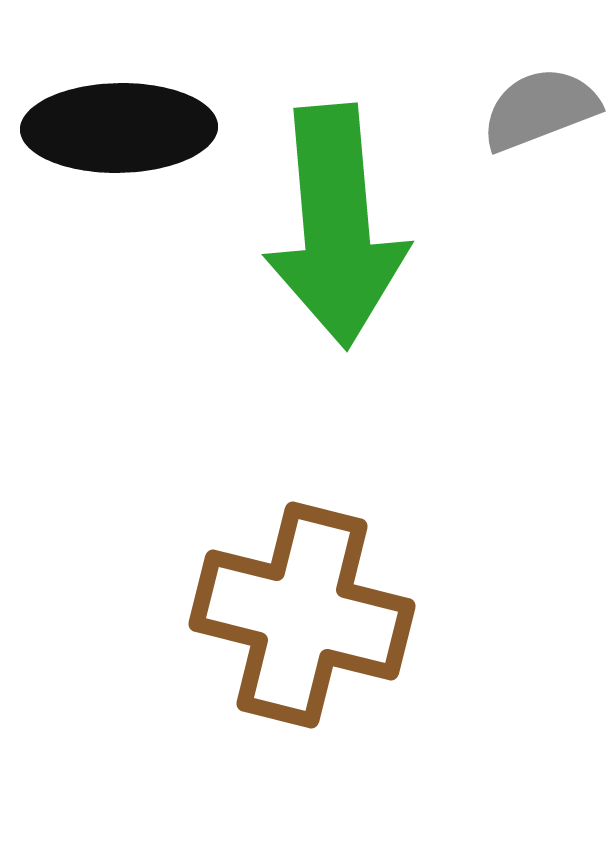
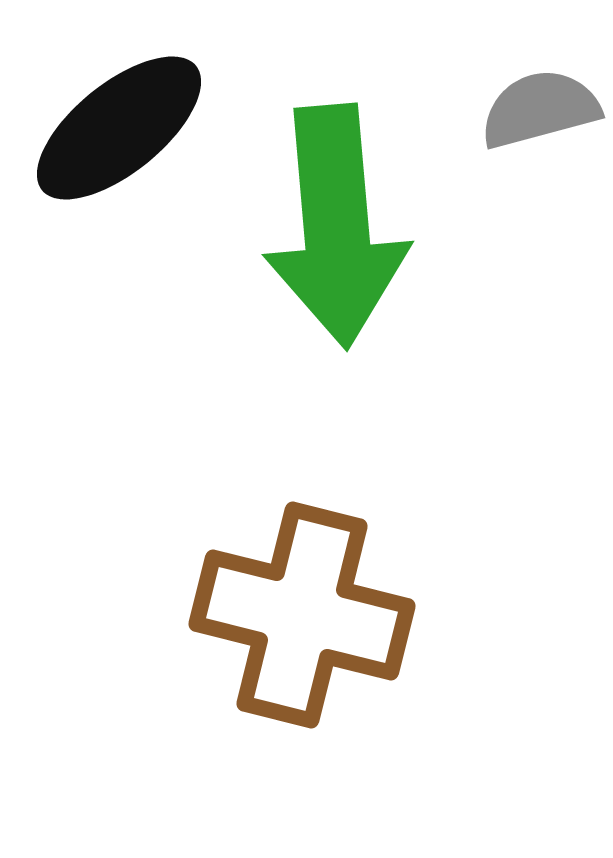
gray semicircle: rotated 6 degrees clockwise
black ellipse: rotated 38 degrees counterclockwise
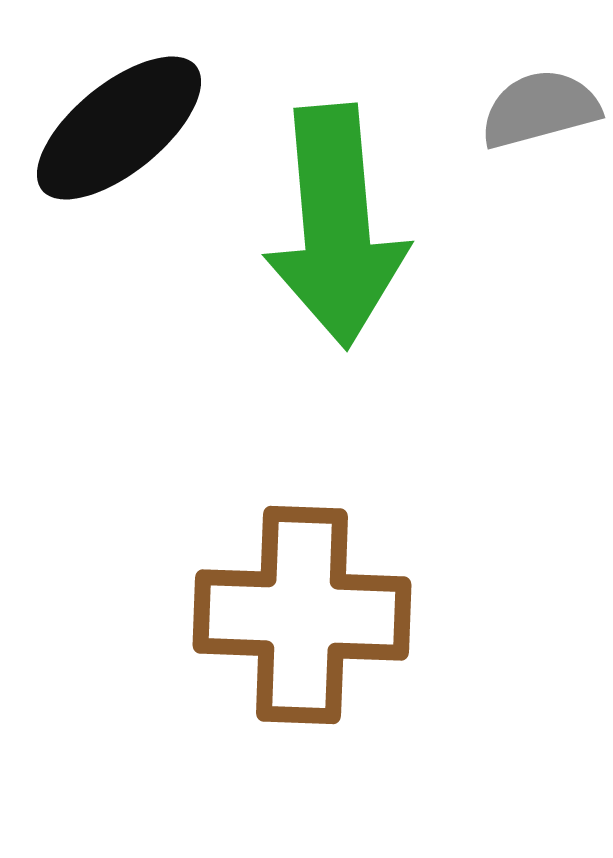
brown cross: rotated 12 degrees counterclockwise
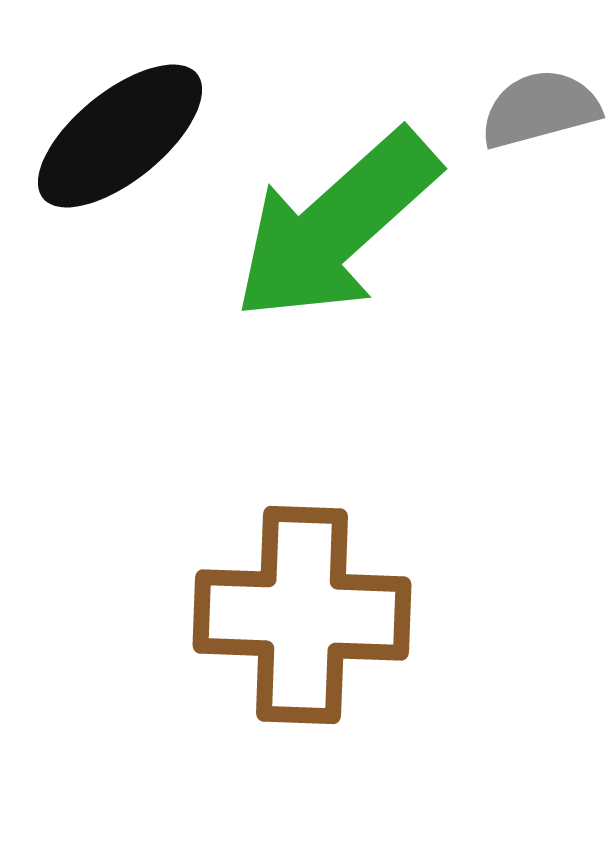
black ellipse: moved 1 px right, 8 px down
green arrow: rotated 53 degrees clockwise
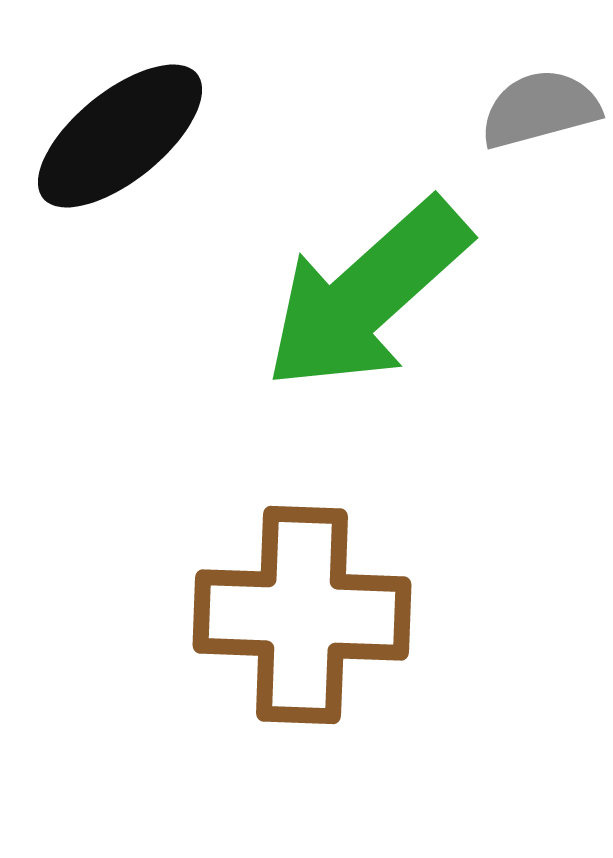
green arrow: moved 31 px right, 69 px down
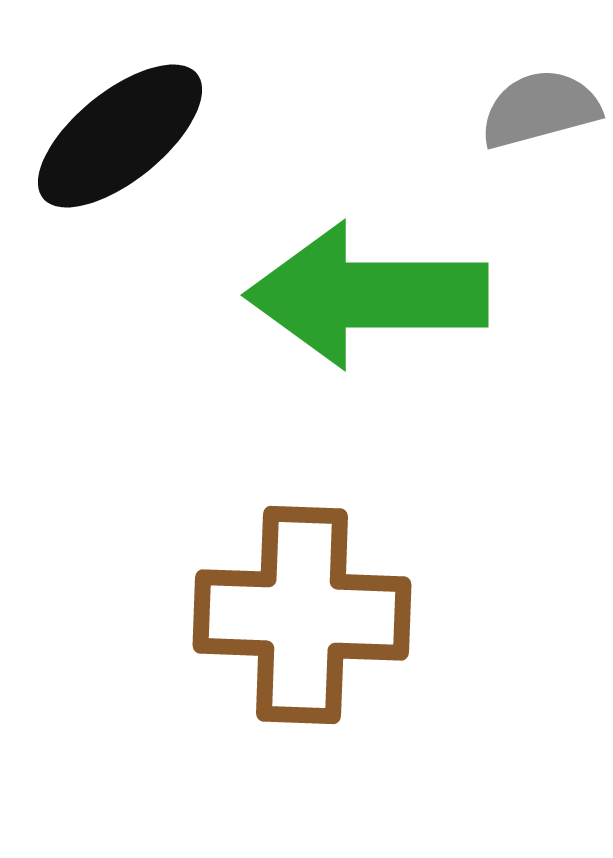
green arrow: rotated 42 degrees clockwise
